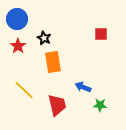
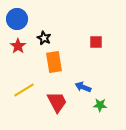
red square: moved 5 px left, 8 px down
orange rectangle: moved 1 px right
yellow line: rotated 75 degrees counterclockwise
red trapezoid: moved 3 px up; rotated 15 degrees counterclockwise
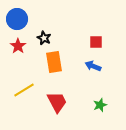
blue arrow: moved 10 px right, 21 px up
green star: rotated 24 degrees counterclockwise
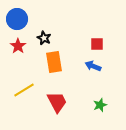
red square: moved 1 px right, 2 px down
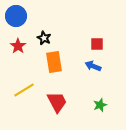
blue circle: moved 1 px left, 3 px up
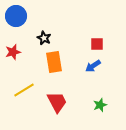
red star: moved 5 px left, 6 px down; rotated 21 degrees clockwise
blue arrow: rotated 56 degrees counterclockwise
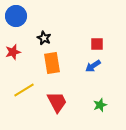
orange rectangle: moved 2 px left, 1 px down
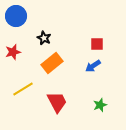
orange rectangle: rotated 60 degrees clockwise
yellow line: moved 1 px left, 1 px up
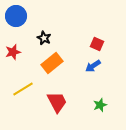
red square: rotated 24 degrees clockwise
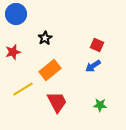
blue circle: moved 2 px up
black star: moved 1 px right; rotated 16 degrees clockwise
red square: moved 1 px down
orange rectangle: moved 2 px left, 7 px down
green star: rotated 24 degrees clockwise
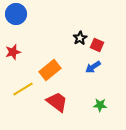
black star: moved 35 px right
blue arrow: moved 1 px down
red trapezoid: rotated 25 degrees counterclockwise
